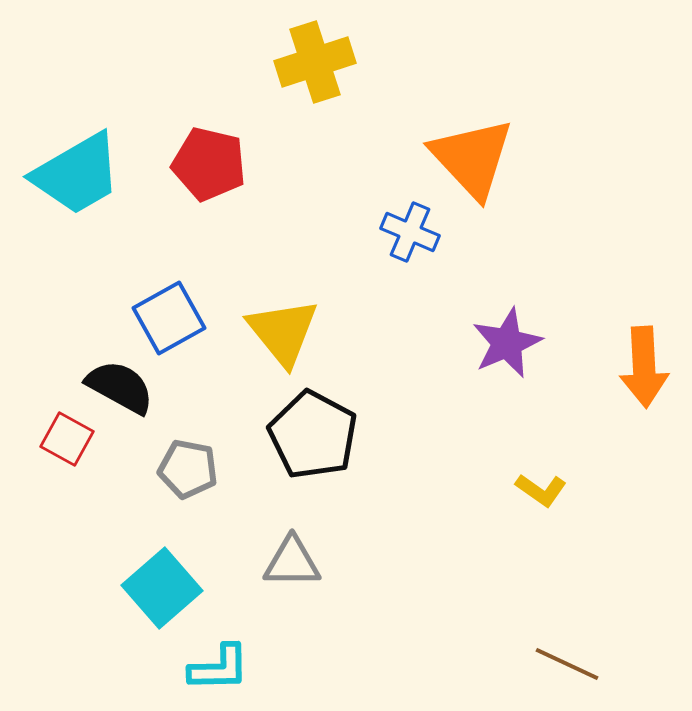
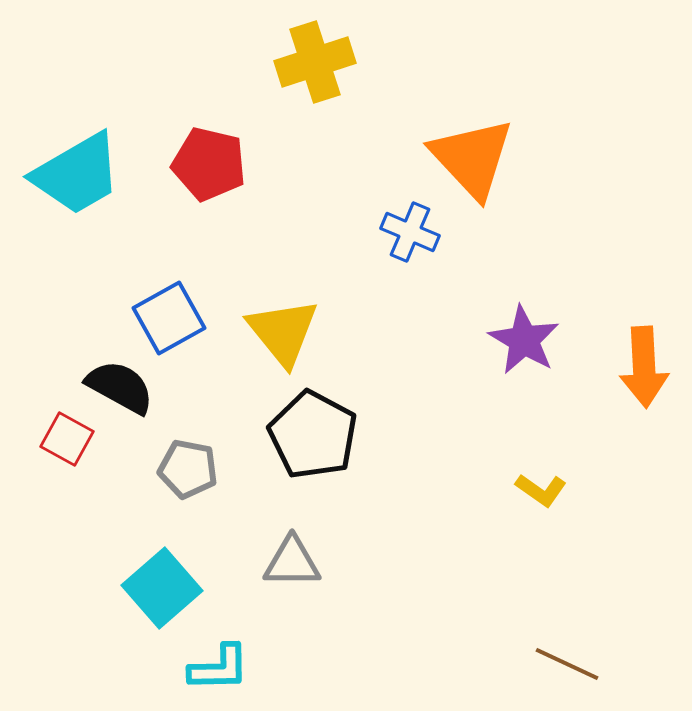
purple star: moved 17 px right, 3 px up; rotated 18 degrees counterclockwise
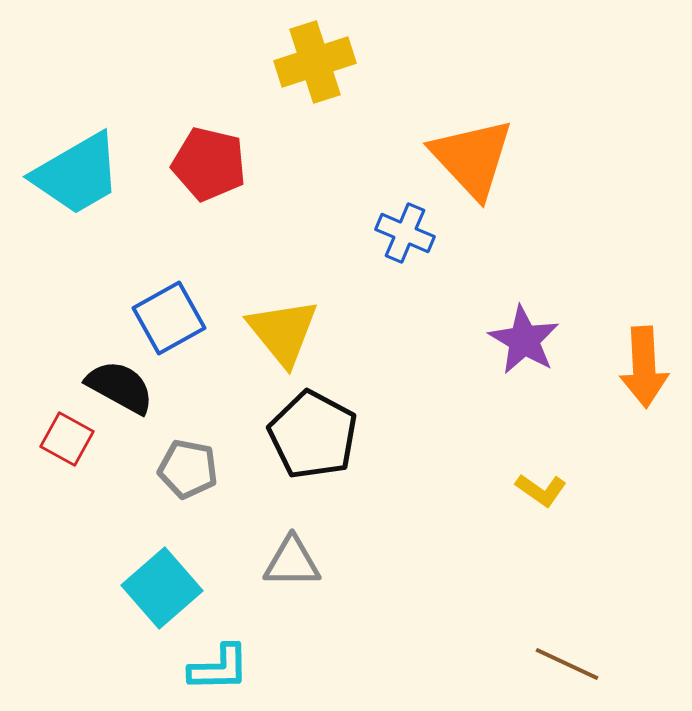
blue cross: moved 5 px left, 1 px down
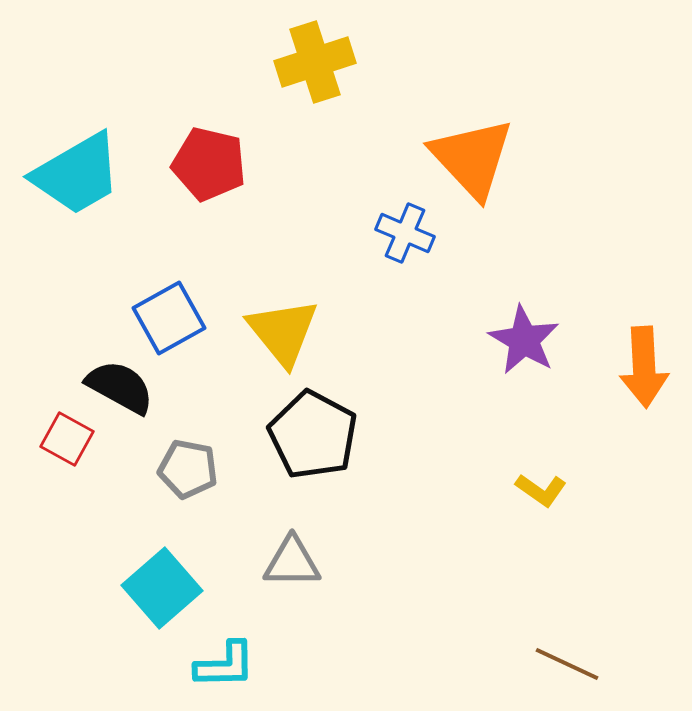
cyan L-shape: moved 6 px right, 3 px up
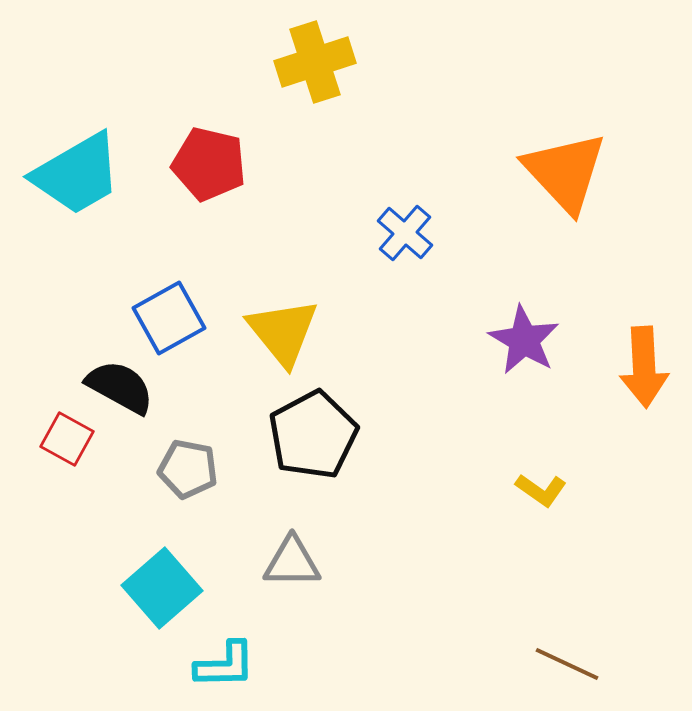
orange triangle: moved 93 px right, 14 px down
blue cross: rotated 18 degrees clockwise
black pentagon: rotated 16 degrees clockwise
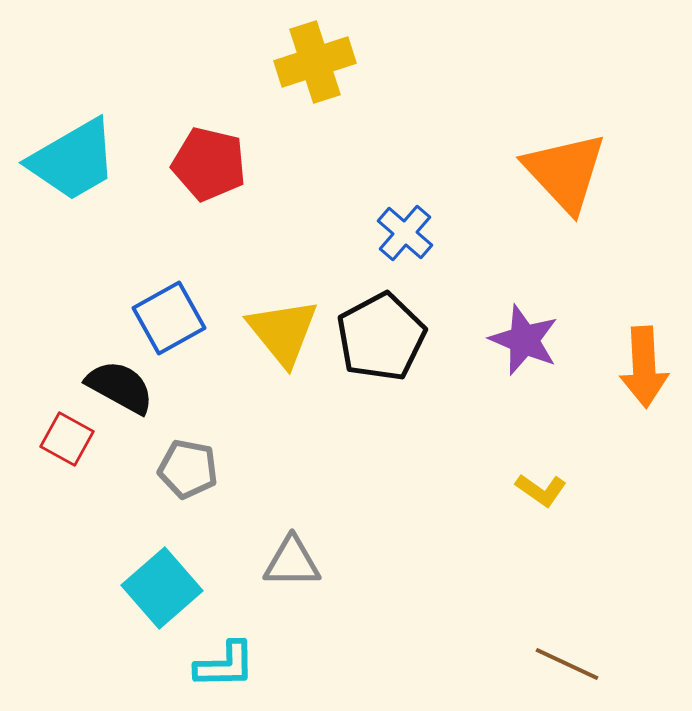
cyan trapezoid: moved 4 px left, 14 px up
purple star: rotated 8 degrees counterclockwise
black pentagon: moved 68 px right, 98 px up
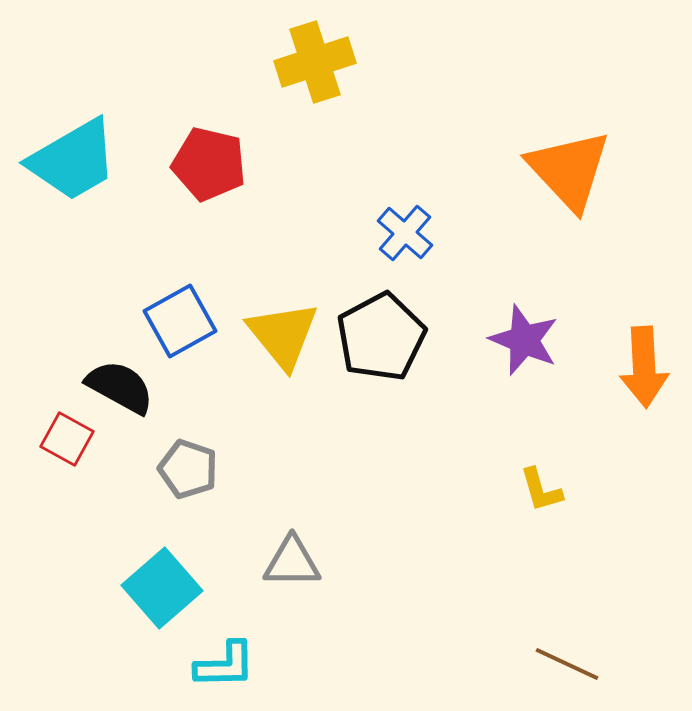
orange triangle: moved 4 px right, 2 px up
blue square: moved 11 px right, 3 px down
yellow triangle: moved 3 px down
gray pentagon: rotated 8 degrees clockwise
yellow L-shape: rotated 39 degrees clockwise
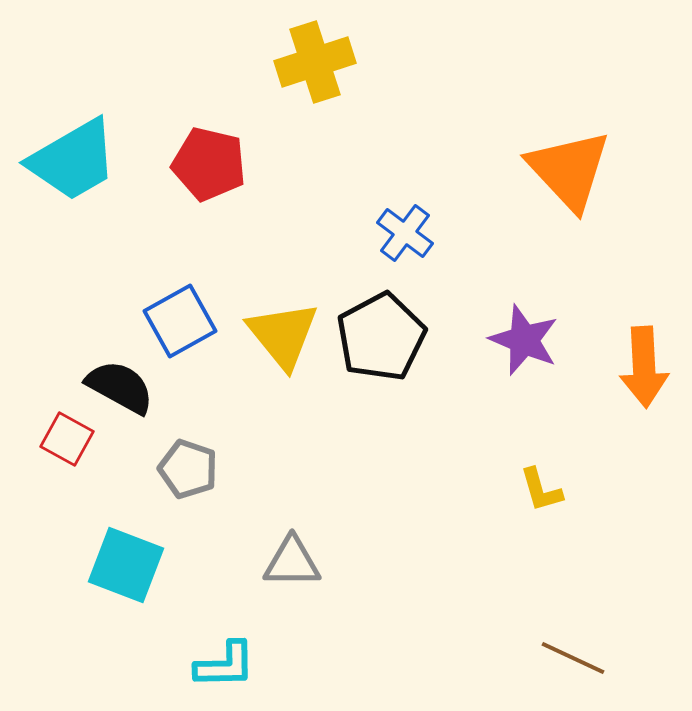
blue cross: rotated 4 degrees counterclockwise
cyan square: moved 36 px left, 23 px up; rotated 28 degrees counterclockwise
brown line: moved 6 px right, 6 px up
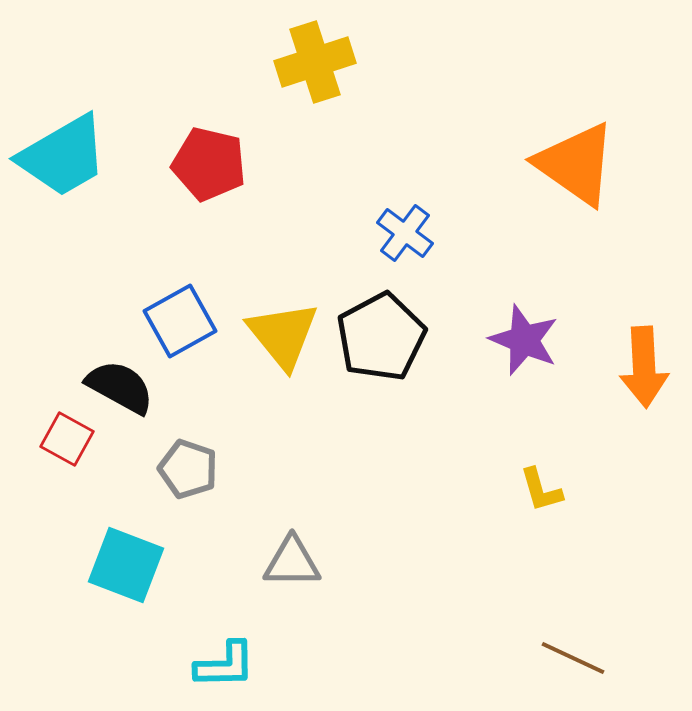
cyan trapezoid: moved 10 px left, 4 px up
orange triangle: moved 7 px right, 6 px up; rotated 12 degrees counterclockwise
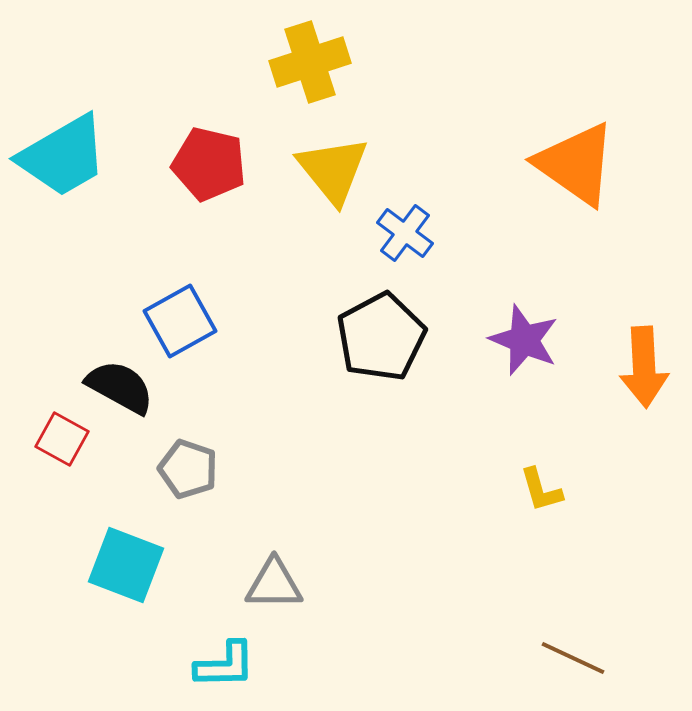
yellow cross: moved 5 px left
yellow triangle: moved 50 px right, 165 px up
red square: moved 5 px left
gray triangle: moved 18 px left, 22 px down
